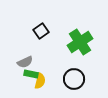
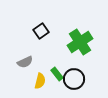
green rectangle: moved 26 px right; rotated 40 degrees clockwise
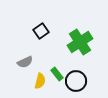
black circle: moved 2 px right, 2 px down
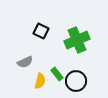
black square: rotated 28 degrees counterclockwise
green cross: moved 3 px left, 2 px up; rotated 10 degrees clockwise
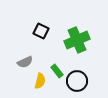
green rectangle: moved 3 px up
black circle: moved 1 px right
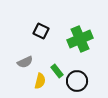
green cross: moved 3 px right, 1 px up
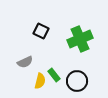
green rectangle: moved 3 px left, 4 px down
